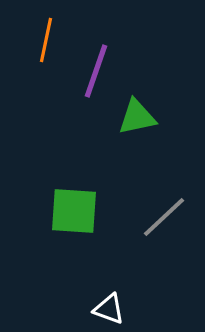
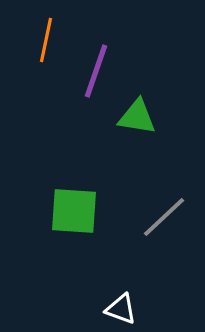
green triangle: rotated 21 degrees clockwise
white triangle: moved 12 px right
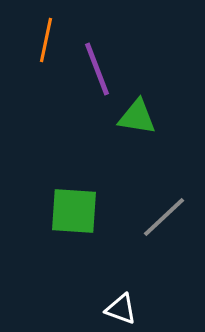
purple line: moved 1 px right, 2 px up; rotated 40 degrees counterclockwise
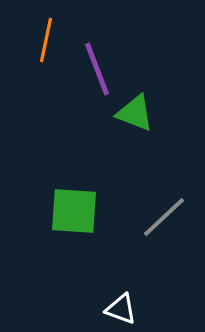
green triangle: moved 2 px left, 4 px up; rotated 12 degrees clockwise
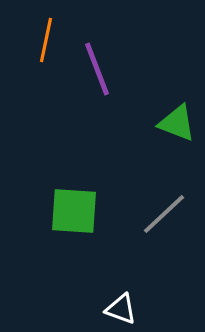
green triangle: moved 42 px right, 10 px down
gray line: moved 3 px up
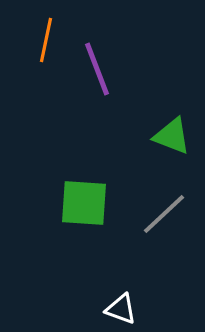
green triangle: moved 5 px left, 13 px down
green square: moved 10 px right, 8 px up
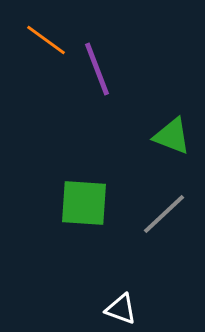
orange line: rotated 66 degrees counterclockwise
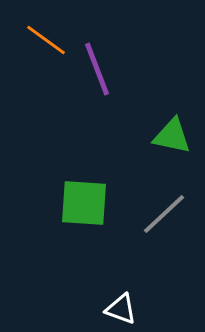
green triangle: rotated 9 degrees counterclockwise
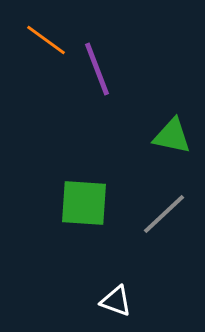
white triangle: moved 5 px left, 8 px up
